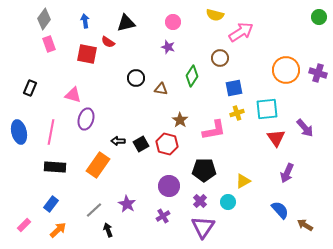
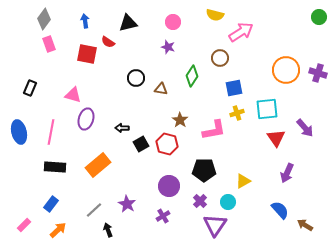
black triangle at (126, 23): moved 2 px right
black arrow at (118, 141): moved 4 px right, 13 px up
orange rectangle at (98, 165): rotated 15 degrees clockwise
purple triangle at (203, 227): moved 12 px right, 2 px up
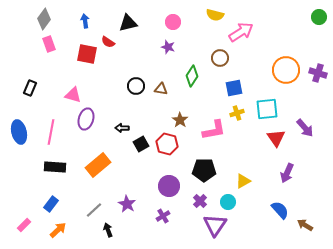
black circle at (136, 78): moved 8 px down
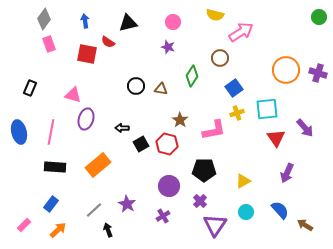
blue square at (234, 88): rotated 24 degrees counterclockwise
cyan circle at (228, 202): moved 18 px right, 10 px down
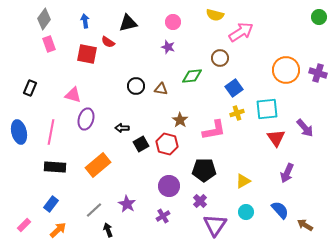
green diamond at (192, 76): rotated 50 degrees clockwise
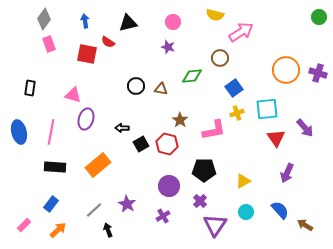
black rectangle at (30, 88): rotated 14 degrees counterclockwise
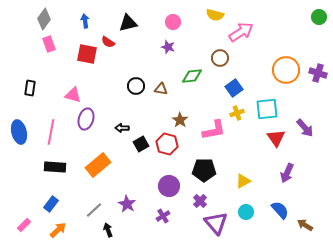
purple triangle at (215, 225): moved 1 px right, 2 px up; rotated 15 degrees counterclockwise
